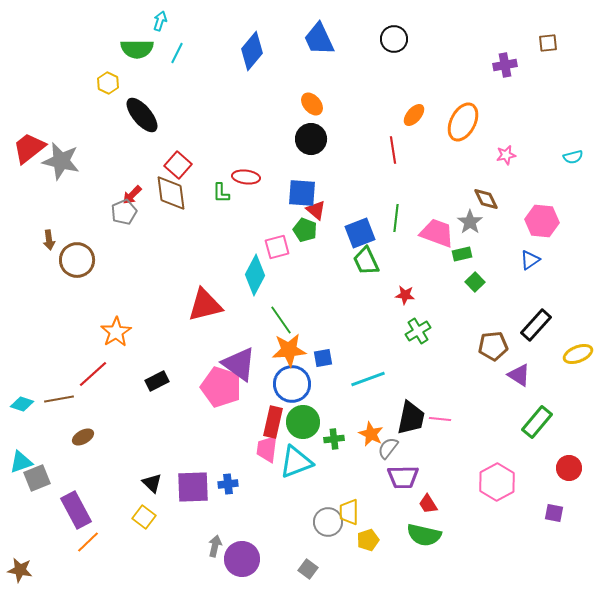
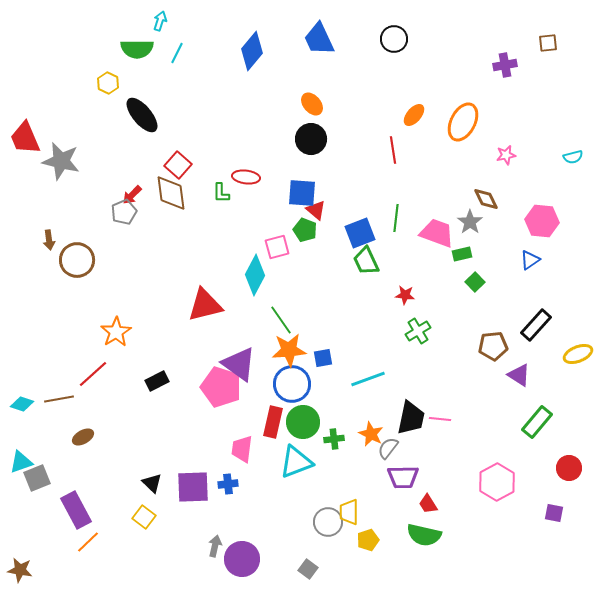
red trapezoid at (29, 148): moved 4 px left, 10 px up; rotated 75 degrees counterclockwise
pink trapezoid at (267, 449): moved 25 px left
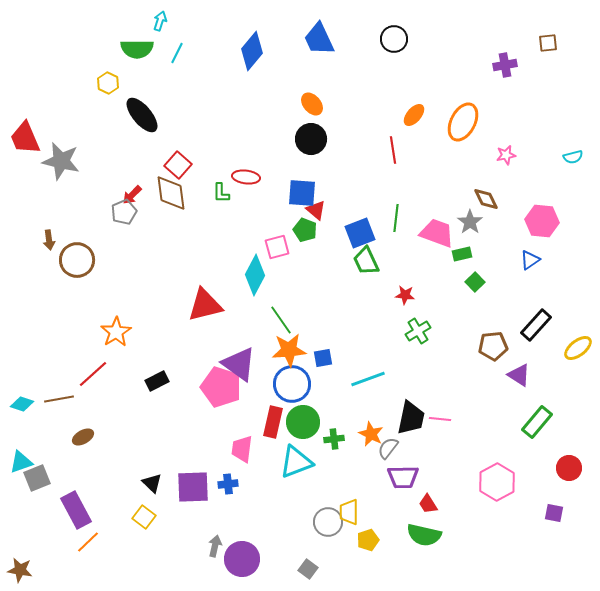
yellow ellipse at (578, 354): moved 6 px up; rotated 16 degrees counterclockwise
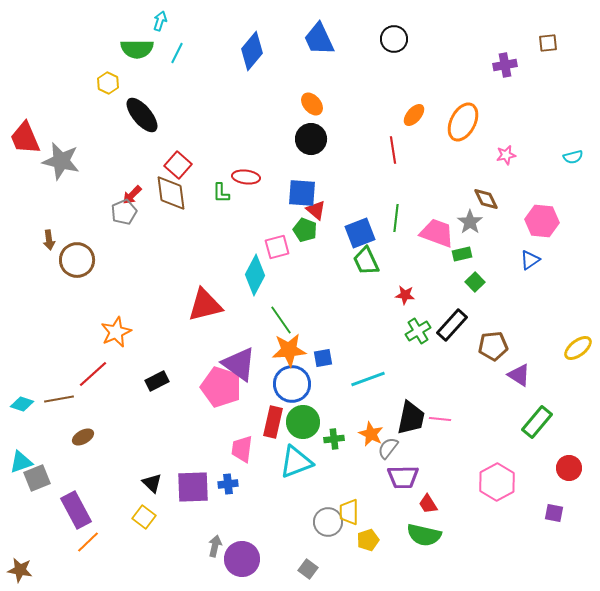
black rectangle at (536, 325): moved 84 px left
orange star at (116, 332): rotated 8 degrees clockwise
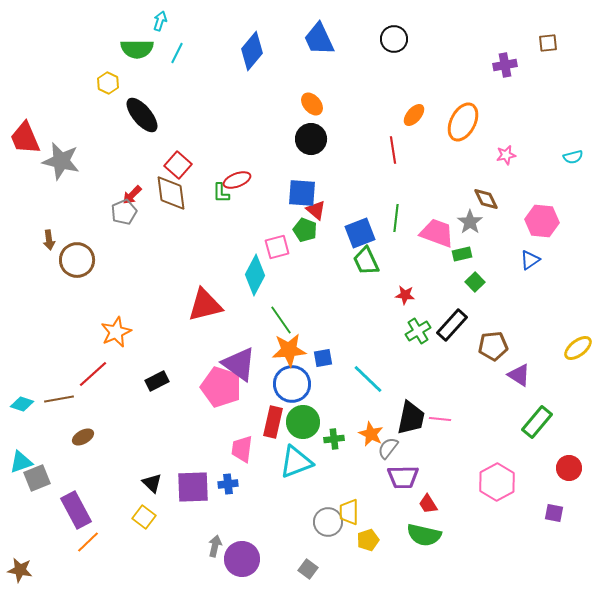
red ellipse at (246, 177): moved 9 px left, 3 px down; rotated 28 degrees counterclockwise
cyan line at (368, 379): rotated 64 degrees clockwise
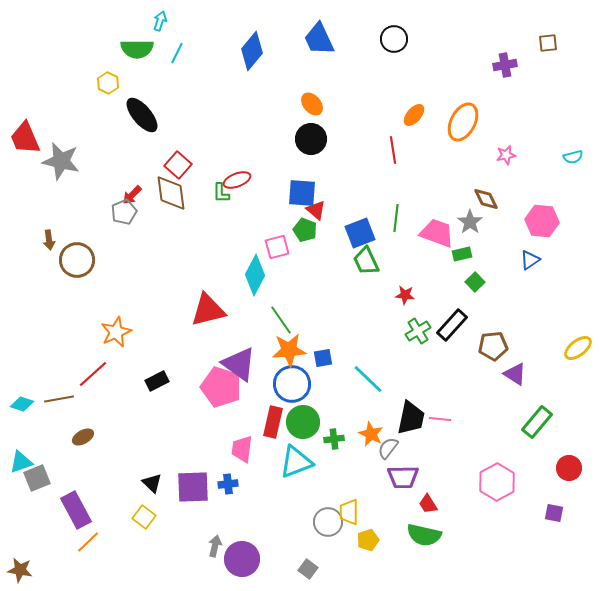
red triangle at (205, 305): moved 3 px right, 5 px down
purple triangle at (519, 375): moved 4 px left, 1 px up
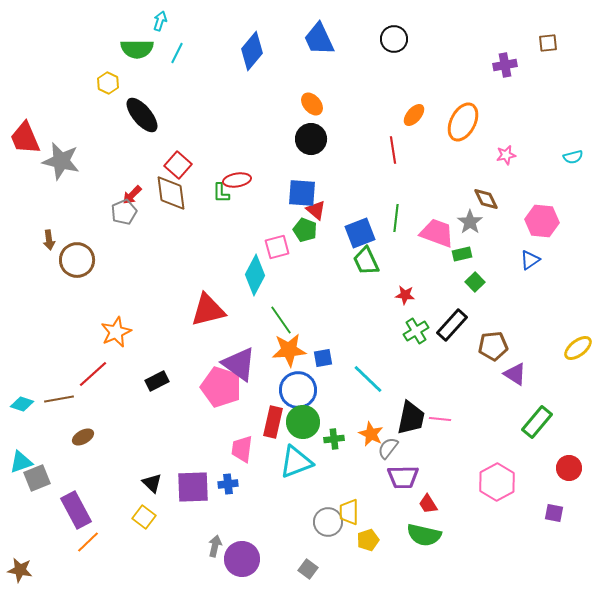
red ellipse at (237, 180): rotated 12 degrees clockwise
green cross at (418, 331): moved 2 px left
blue circle at (292, 384): moved 6 px right, 6 px down
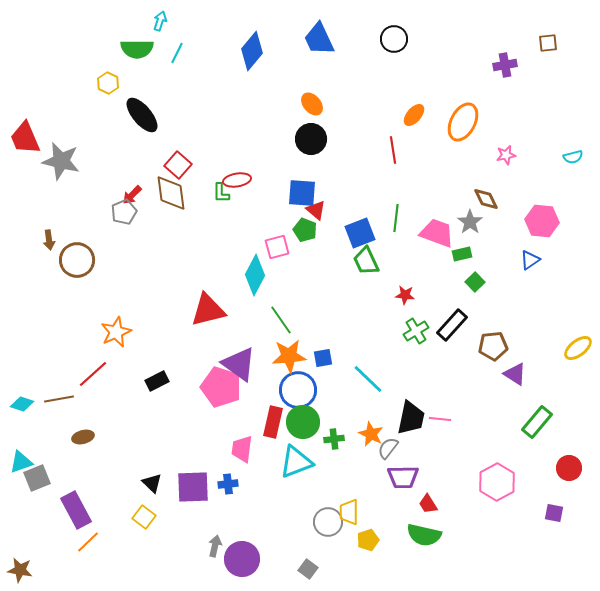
orange star at (289, 350): moved 6 px down
brown ellipse at (83, 437): rotated 15 degrees clockwise
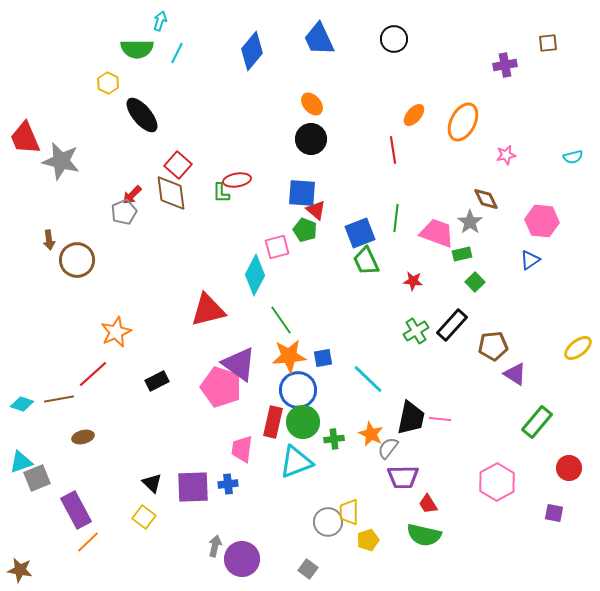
red star at (405, 295): moved 8 px right, 14 px up
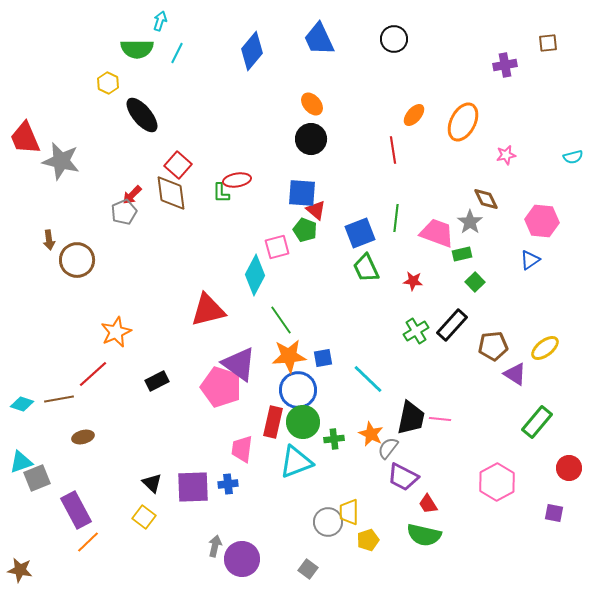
green trapezoid at (366, 261): moved 7 px down
yellow ellipse at (578, 348): moved 33 px left
purple trapezoid at (403, 477): rotated 28 degrees clockwise
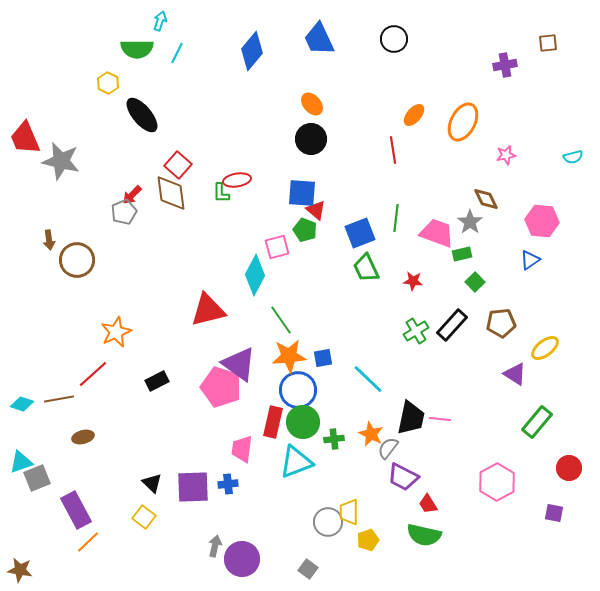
brown pentagon at (493, 346): moved 8 px right, 23 px up
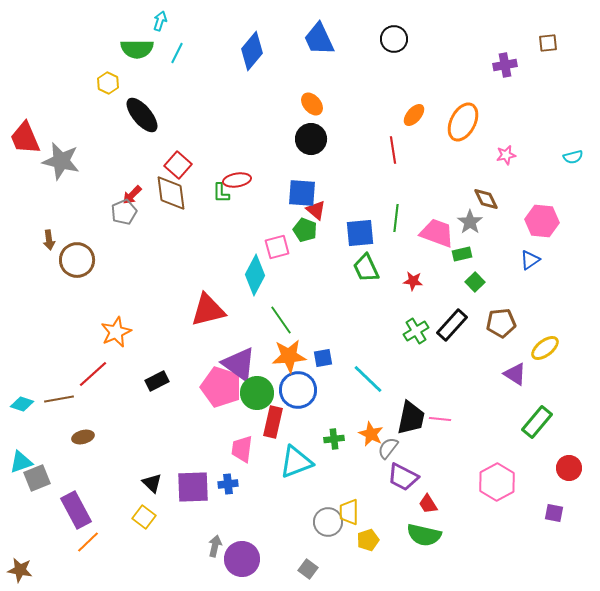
blue square at (360, 233): rotated 16 degrees clockwise
green circle at (303, 422): moved 46 px left, 29 px up
